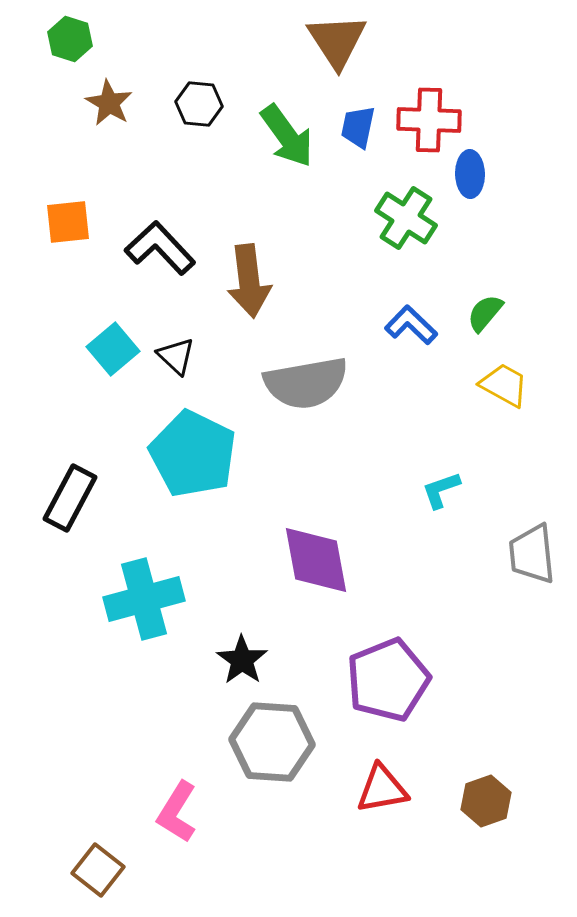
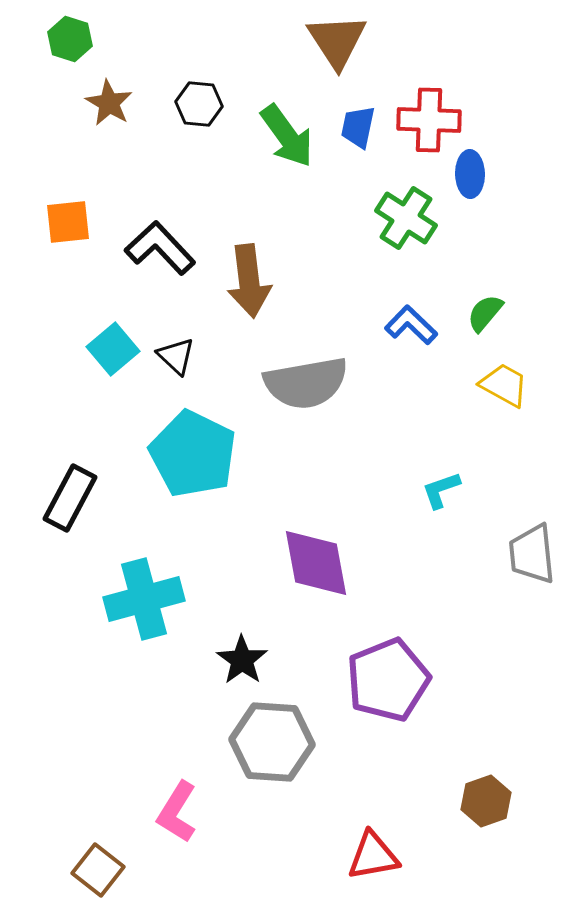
purple diamond: moved 3 px down
red triangle: moved 9 px left, 67 px down
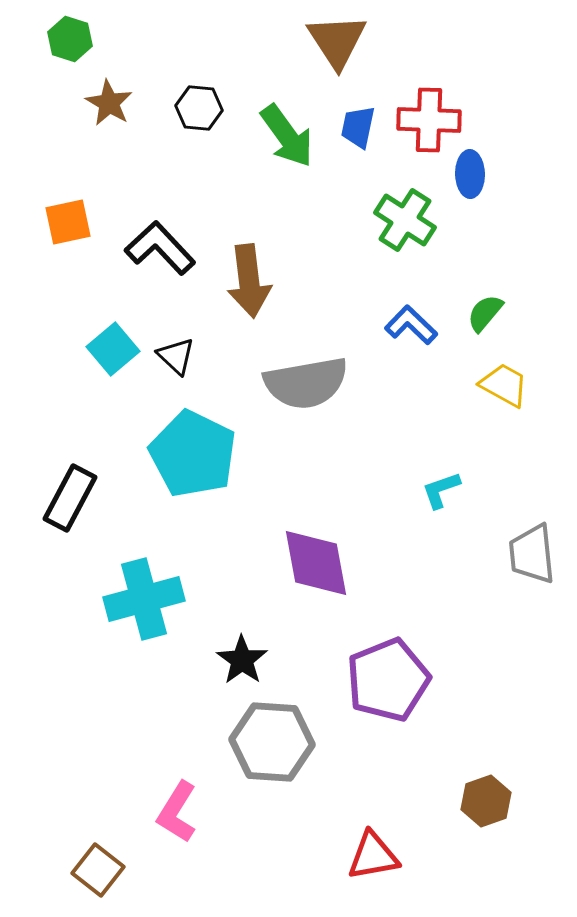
black hexagon: moved 4 px down
green cross: moved 1 px left, 2 px down
orange square: rotated 6 degrees counterclockwise
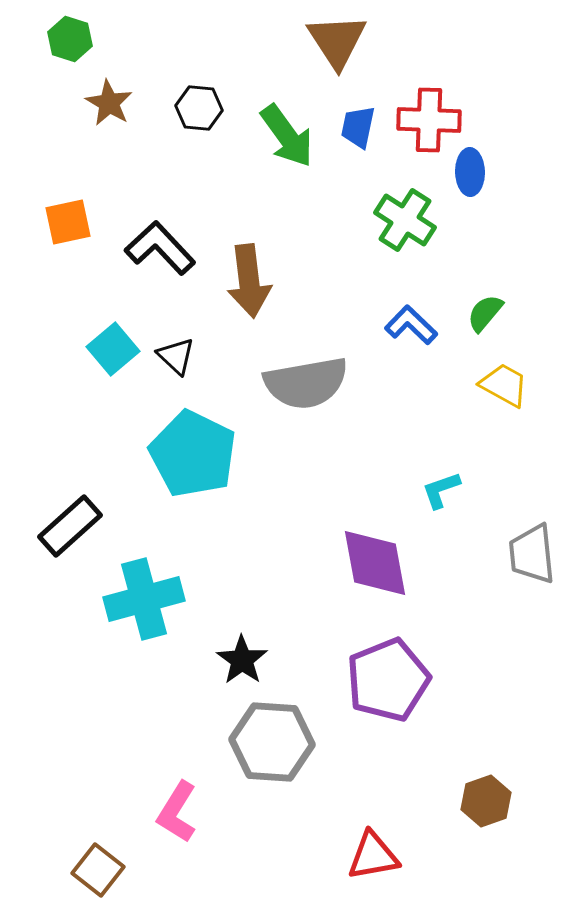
blue ellipse: moved 2 px up
black rectangle: moved 28 px down; rotated 20 degrees clockwise
purple diamond: moved 59 px right
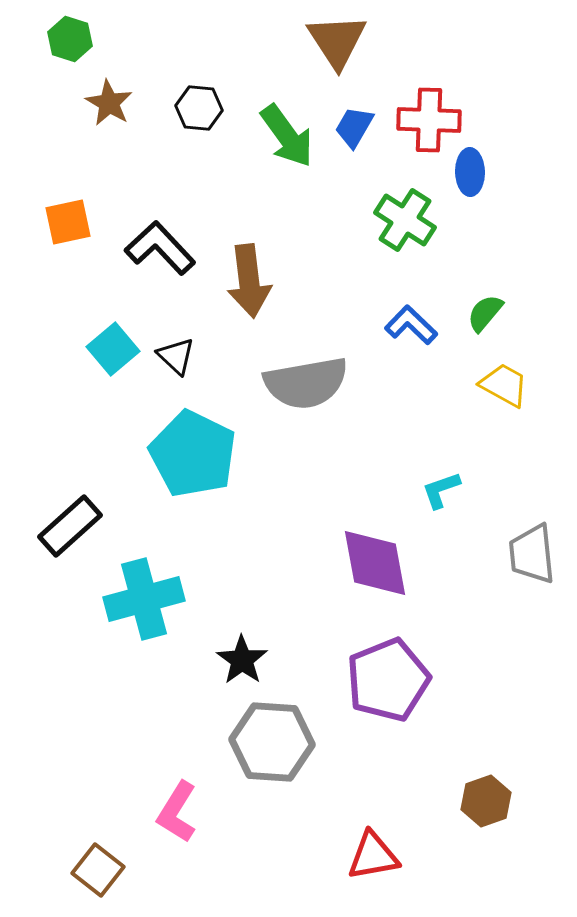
blue trapezoid: moved 4 px left; rotated 18 degrees clockwise
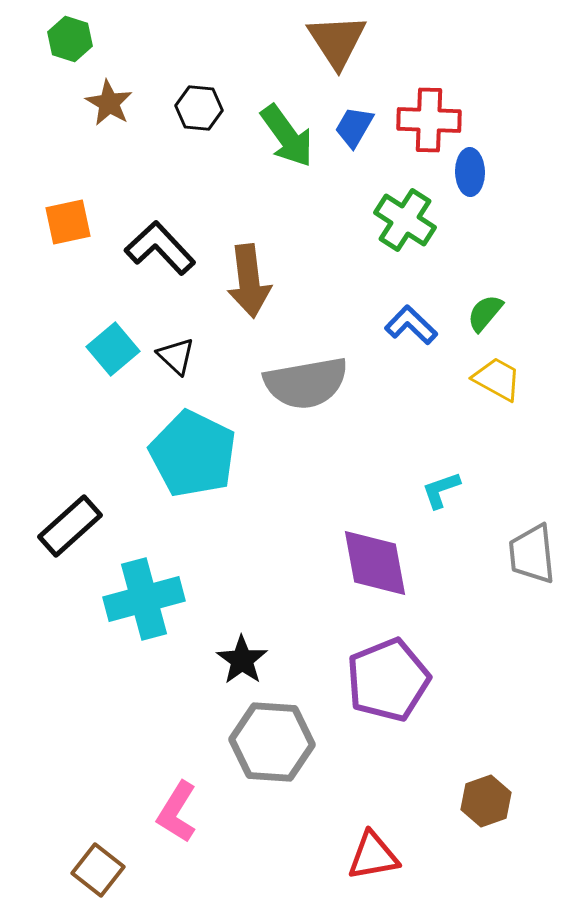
yellow trapezoid: moved 7 px left, 6 px up
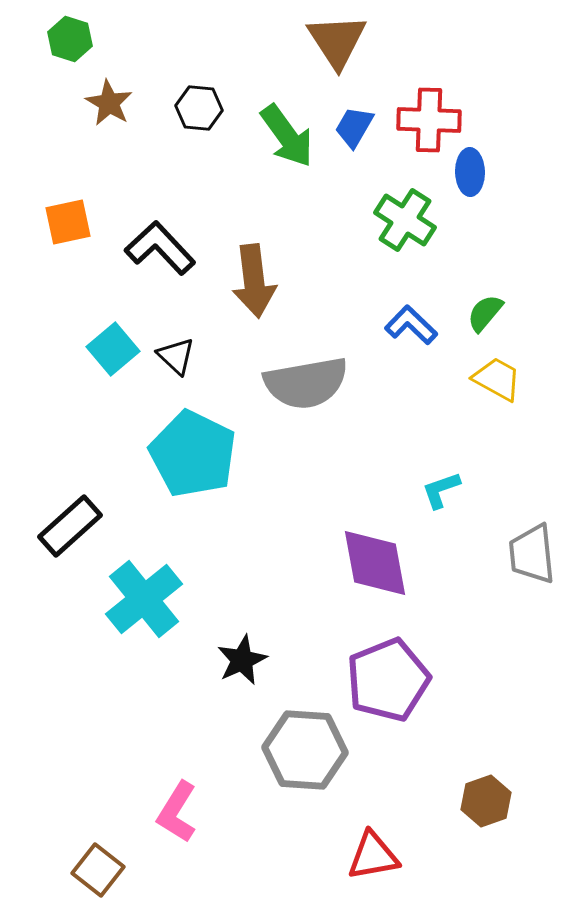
brown arrow: moved 5 px right
cyan cross: rotated 24 degrees counterclockwise
black star: rotated 12 degrees clockwise
gray hexagon: moved 33 px right, 8 px down
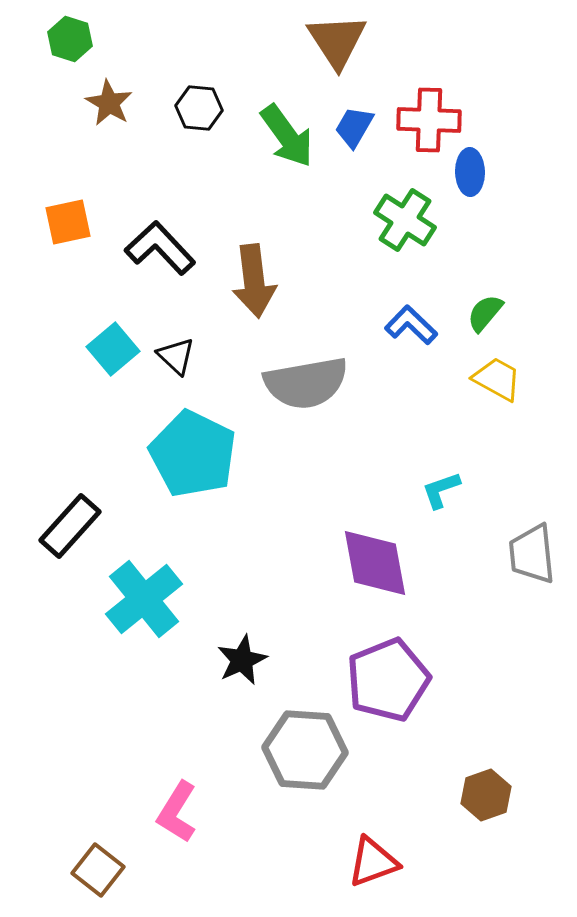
black rectangle: rotated 6 degrees counterclockwise
brown hexagon: moved 6 px up
red triangle: moved 6 px down; rotated 10 degrees counterclockwise
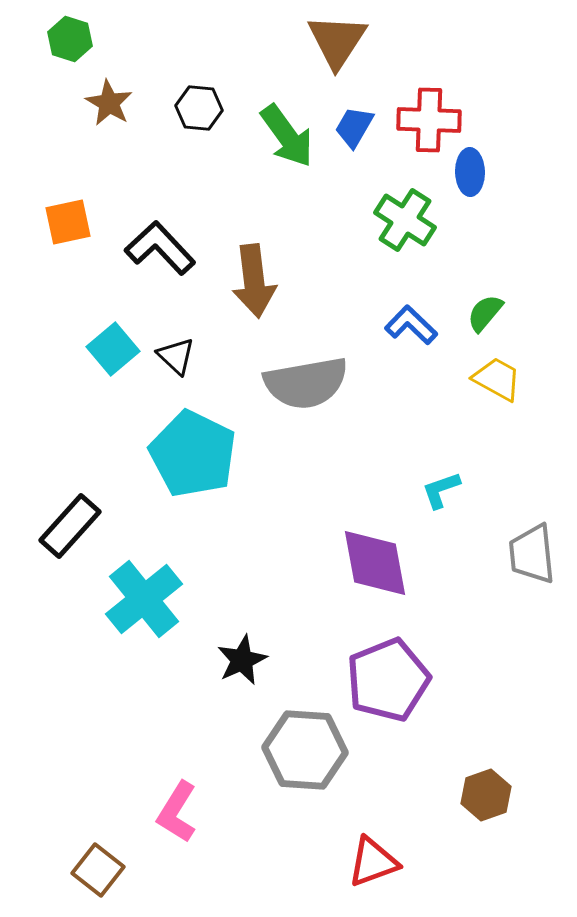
brown triangle: rotated 6 degrees clockwise
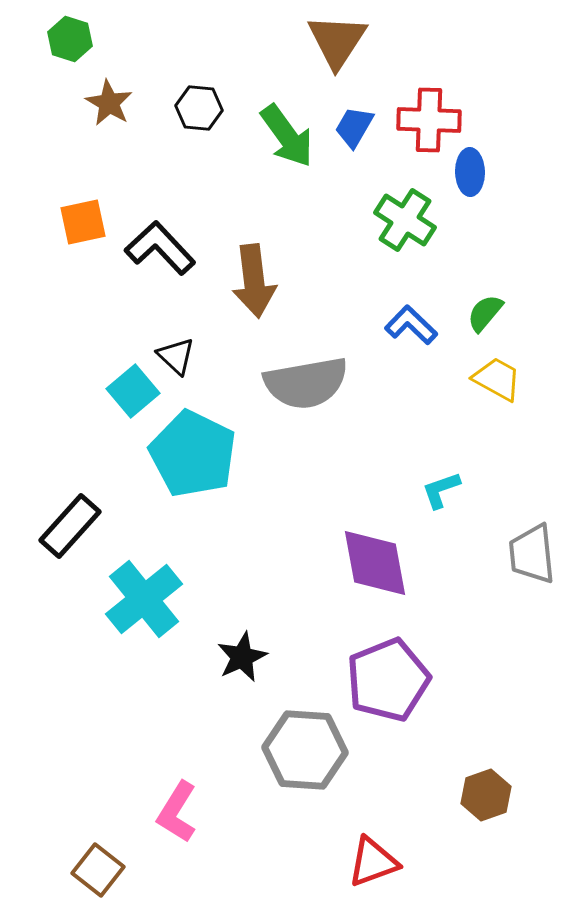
orange square: moved 15 px right
cyan square: moved 20 px right, 42 px down
black star: moved 3 px up
